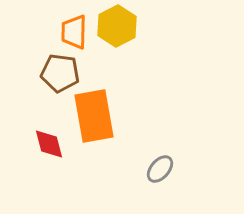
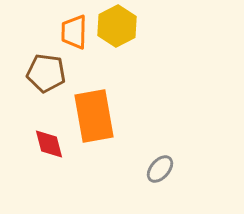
brown pentagon: moved 14 px left
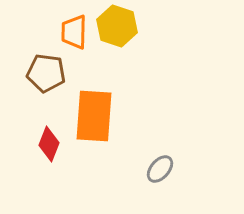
yellow hexagon: rotated 15 degrees counterclockwise
orange rectangle: rotated 14 degrees clockwise
red diamond: rotated 36 degrees clockwise
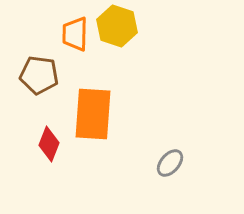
orange trapezoid: moved 1 px right, 2 px down
brown pentagon: moved 7 px left, 2 px down
orange rectangle: moved 1 px left, 2 px up
gray ellipse: moved 10 px right, 6 px up
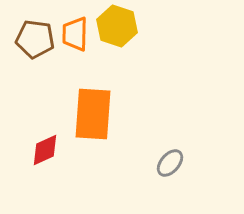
brown pentagon: moved 4 px left, 36 px up
red diamond: moved 4 px left, 6 px down; rotated 44 degrees clockwise
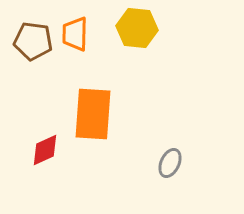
yellow hexagon: moved 20 px right, 2 px down; rotated 12 degrees counterclockwise
brown pentagon: moved 2 px left, 2 px down
gray ellipse: rotated 16 degrees counterclockwise
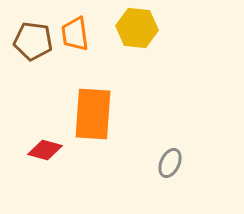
orange trapezoid: rotated 9 degrees counterclockwise
red diamond: rotated 40 degrees clockwise
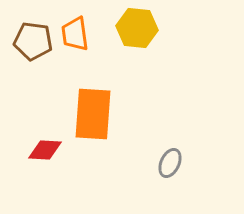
red diamond: rotated 12 degrees counterclockwise
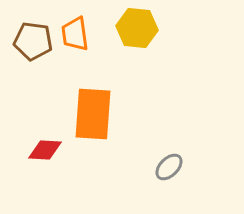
gray ellipse: moved 1 px left, 4 px down; rotated 20 degrees clockwise
